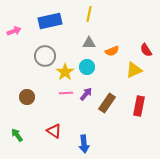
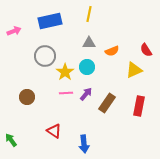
green arrow: moved 6 px left, 5 px down
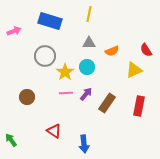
blue rectangle: rotated 30 degrees clockwise
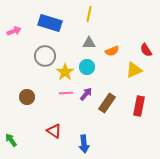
blue rectangle: moved 2 px down
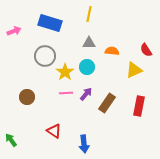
orange semicircle: rotated 152 degrees counterclockwise
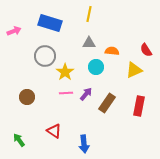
cyan circle: moved 9 px right
green arrow: moved 8 px right
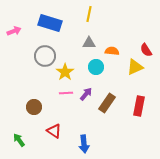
yellow triangle: moved 1 px right, 3 px up
brown circle: moved 7 px right, 10 px down
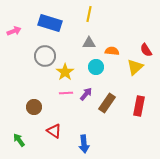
yellow triangle: rotated 18 degrees counterclockwise
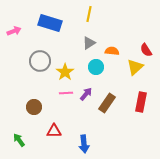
gray triangle: rotated 32 degrees counterclockwise
gray circle: moved 5 px left, 5 px down
red rectangle: moved 2 px right, 4 px up
red triangle: rotated 35 degrees counterclockwise
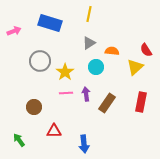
purple arrow: rotated 48 degrees counterclockwise
